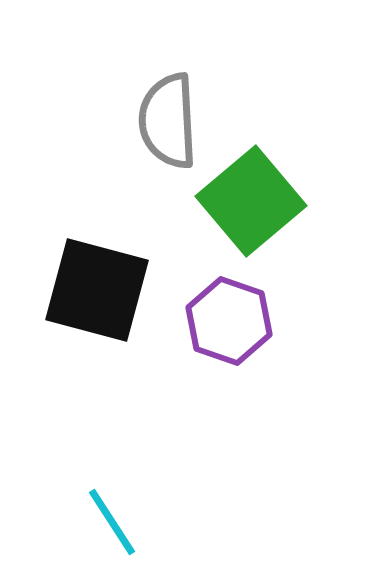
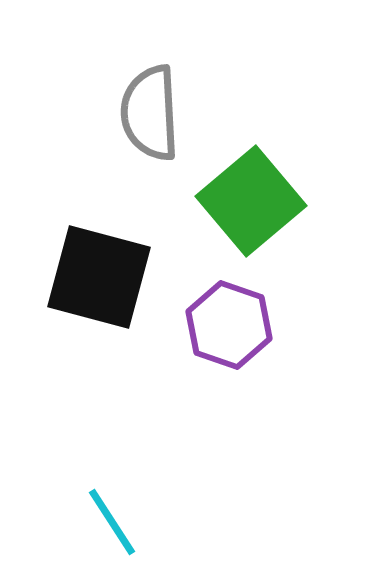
gray semicircle: moved 18 px left, 8 px up
black square: moved 2 px right, 13 px up
purple hexagon: moved 4 px down
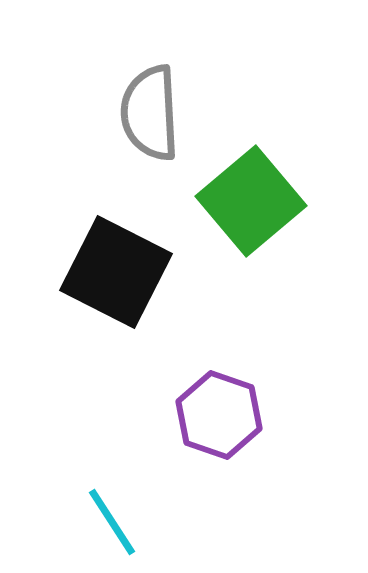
black square: moved 17 px right, 5 px up; rotated 12 degrees clockwise
purple hexagon: moved 10 px left, 90 px down
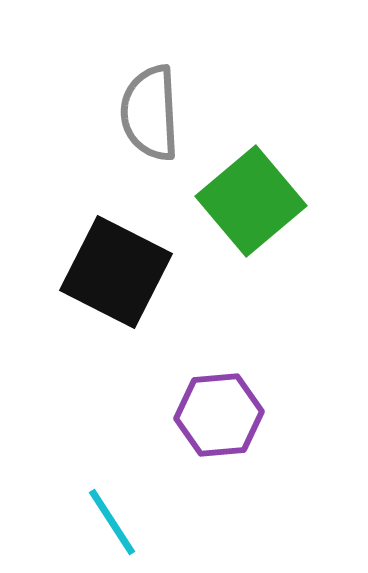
purple hexagon: rotated 24 degrees counterclockwise
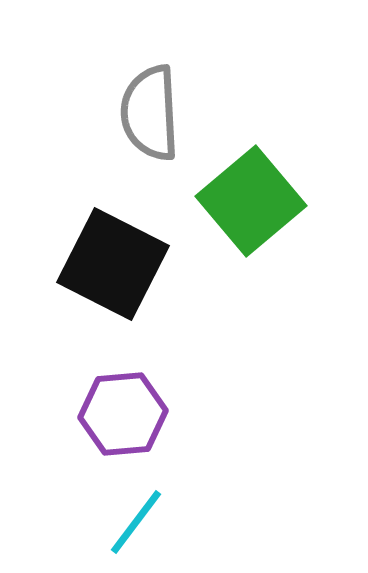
black square: moved 3 px left, 8 px up
purple hexagon: moved 96 px left, 1 px up
cyan line: moved 24 px right; rotated 70 degrees clockwise
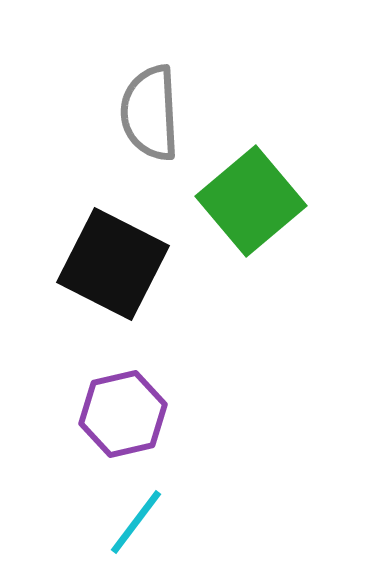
purple hexagon: rotated 8 degrees counterclockwise
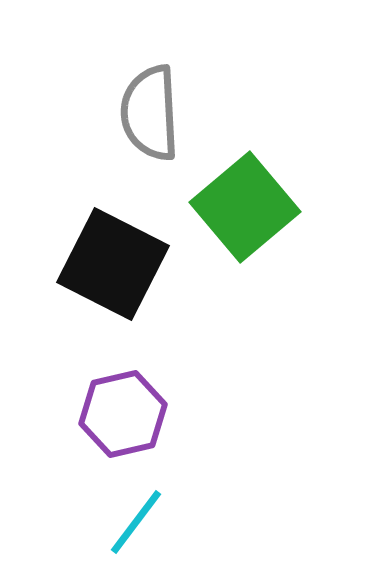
green square: moved 6 px left, 6 px down
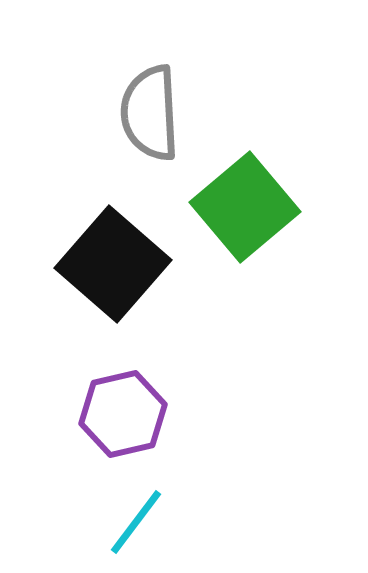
black square: rotated 14 degrees clockwise
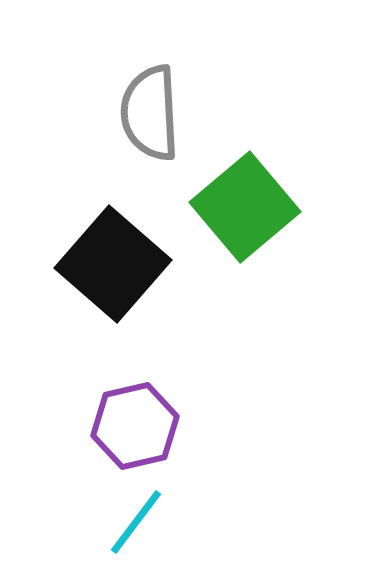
purple hexagon: moved 12 px right, 12 px down
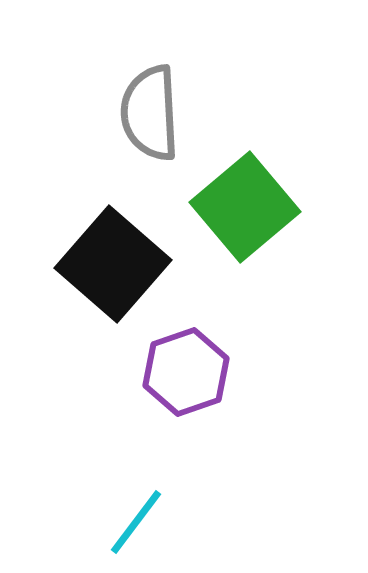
purple hexagon: moved 51 px right, 54 px up; rotated 6 degrees counterclockwise
